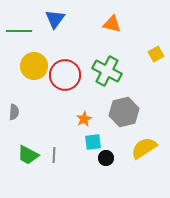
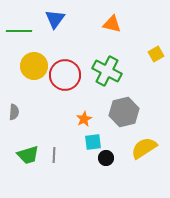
green trapezoid: rotated 45 degrees counterclockwise
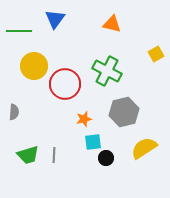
red circle: moved 9 px down
orange star: rotated 14 degrees clockwise
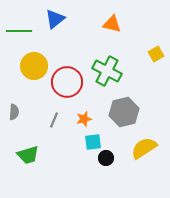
blue triangle: rotated 15 degrees clockwise
red circle: moved 2 px right, 2 px up
gray line: moved 35 px up; rotated 21 degrees clockwise
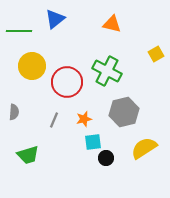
yellow circle: moved 2 px left
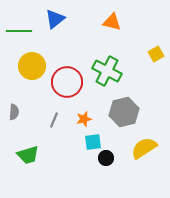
orange triangle: moved 2 px up
